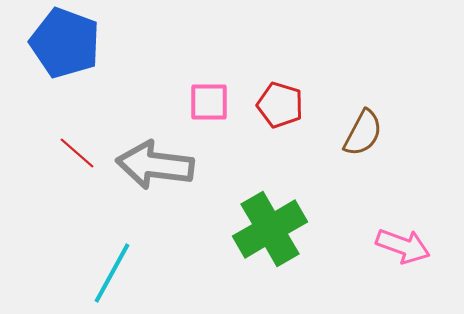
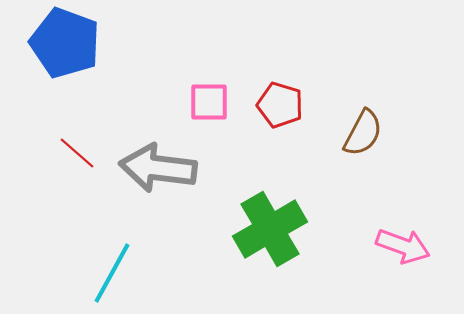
gray arrow: moved 3 px right, 3 px down
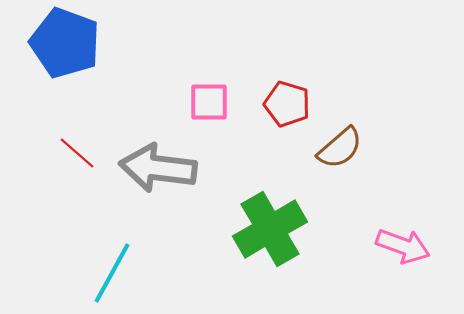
red pentagon: moved 7 px right, 1 px up
brown semicircle: moved 23 px left, 15 px down; rotated 21 degrees clockwise
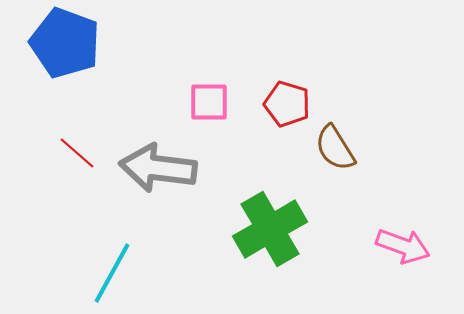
brown semicircle: moved 5 px left; rotated 99 degrees clockwise
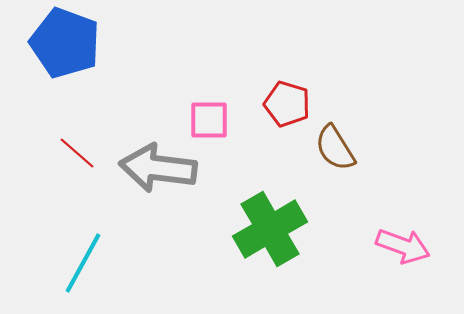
pink square: moved 18 px down
cyan line: moved 29 px left, 10 px up
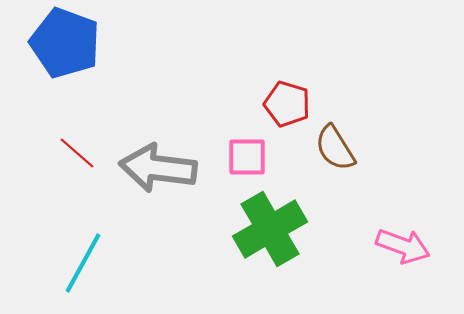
pink square: moved 38 px right, 37 px down
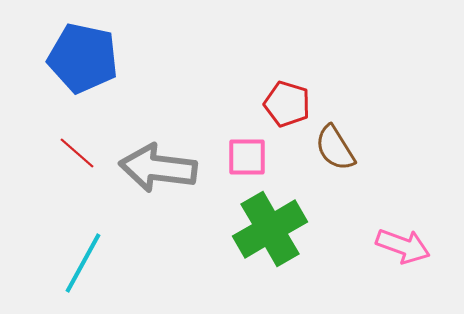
blue pentagon: moved 18 px right, 15 px down; rotated 8 degrees counterclockwise
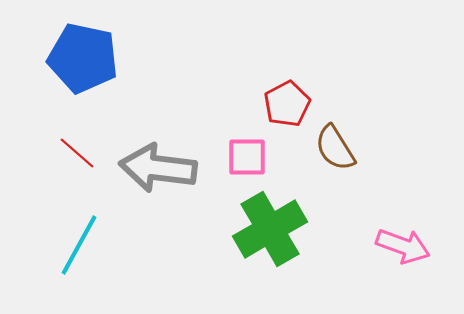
red pentagon: rotated 27 degrees clockwise
cyan line: moved 4 px left, 18 px up
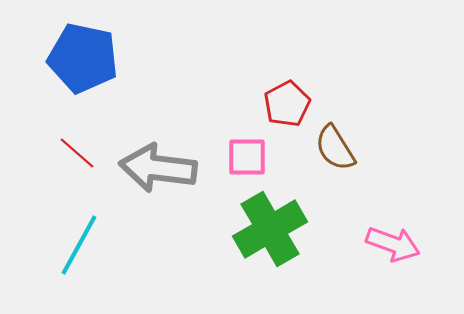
pink arrow: moved 10 px left, 2 px up
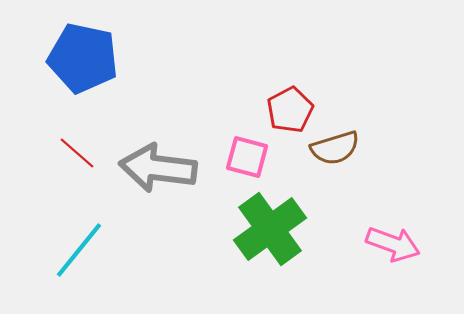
red pentagon: moved 3 px right, 6 px down
brown semicircle: rotated 75 degrees counterclockwise
pink square: rotated 15 degrees clockwise
green cross: rotated 6 degrees counterclockwise
cyan line: moved 5 px down; rotated 10 degrees clockwise
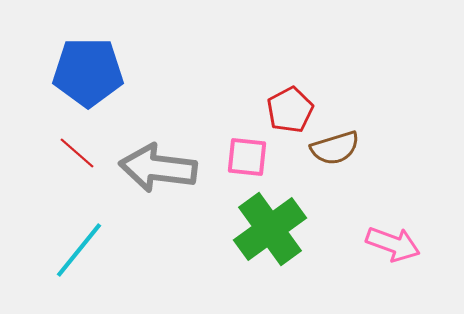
blue pentagon: moved 5 px right, 14 px down; rotated 12 degrees counterclockwise
pink square: rotated 9 degrees counterclockwise
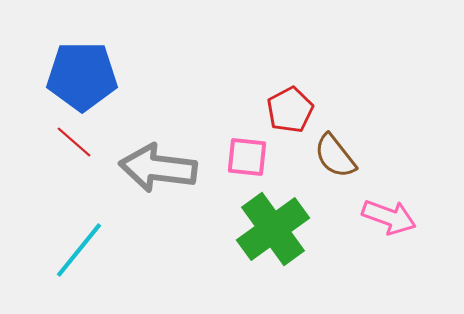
blue pentagon: moved 6 px left, 4 px down
brown semicircle: moved 8 px down; rotated 69 degrees clockwise
red line: moved 3 px left, 11 px up
green cross: moved 3 px right
pink arrow: moved 4 px left, 27 px up
